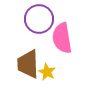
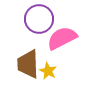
pink semicircle: rotated 72 degrees clockwise
yellow star: moved 1 px right, 1 px up
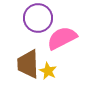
purple circle: moved 1 px left, 1 px up
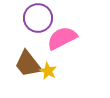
brown trapezoid: rotated 36 degrees counterclockwise
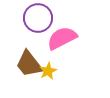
brown trapezoid: moved 1 px right
yellow star: rotated 18 degrees clockwise
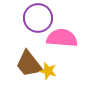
pink semicircle: rotated 32 degrees clockwise
yellow star: rotated 30 degrees counterclockwise
